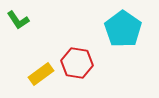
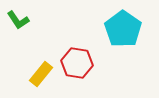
yellow rectangle: rotated 15 degrees counterclockwise
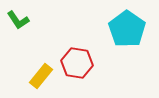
cyan pentagon: moved 4 px right
yellow rectangle: moved 2 px down
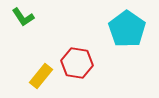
green L-shape: moved 5 px right, 3 px up
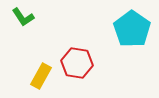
cyan pentagon: moved 5 px right
yellow rectangle: rotated 10 degrees counterclockwise
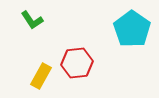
green L-shape: moved 9 px right, 3 px down
red hexagon: rotated 16 degrees counterclockwise
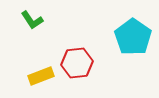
cyan pentagon: moved 1 px right, 8 px down
yellow rectangle: rotated 40 degrees clockwise
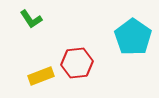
green L-shape: moved 1 px left, 1 px up
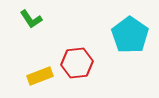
cyan pentagon: moved 3 px left, 2 px up
yellow rectangle: moved 1 px left
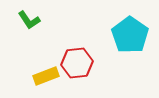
green L-shape: moved 2 px left, 1 px down
yellow rectangle: moved 6 px right
